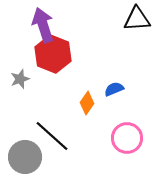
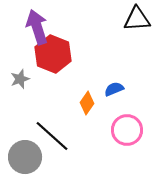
purple arrow: moved 6 px left, 2 px down
pink circle: moved 8 px up
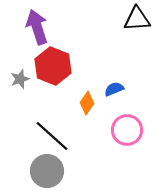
red hexagon: moved 12 px down
gray circle: moved 22 px right, 14 px down
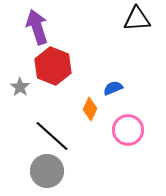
gray star: moved 8 px down; rotated 18 degrees counterclockwise
blue semicircle: moved 1 px left, 1 px up
orange diamond: moved 3 px right, 6 px down; rotated 10 degrees counterclockwise
pink circle: moved 1 px right
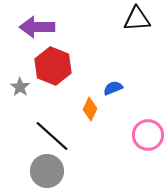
purple arrow: rotated 72 degrees counterclockwise
pink circle: moved 20 px right, 5 px down
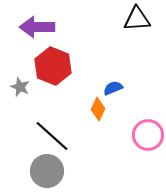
gray star: rotated 12 degrees counterclockwise
orange diamond: moved 8 px right
